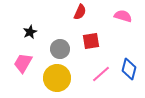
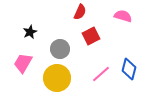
red square: moved 5 px up; rotated 18 degrees counterclockwise
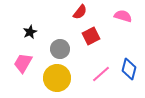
red semicircle: rotated 14 degrees clockwise
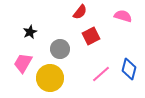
yellow circle: moved 7 px left
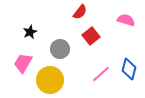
pink semicircle: moved 3 px right, 4 px down
red square: rotated 12 degrees counterclockwise
yellow circle: moved 2 px down
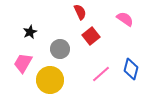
red semicircle: rotated 63 degrees counterclockwise
pink semicircle: moved 1 px left, 1 px up; rotated 18 degrees clockwise
blue diamond: moved 2 px right
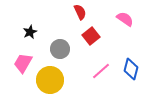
pink line: moved 3 px up
